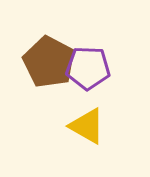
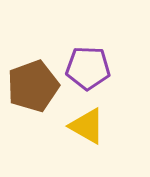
brown pentagon: moved 16 px left, 24 px down; rotated 24 degrees clockwise
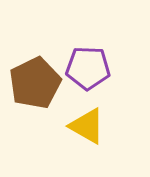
brown pentagon: moved 2 px right, 3 px up; rotated 6 degrees counterclockwise
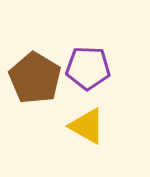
brown pentagon: moved 5 px up; rotated 15 degrees counterclockwise
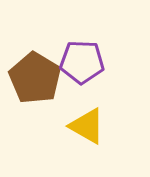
purple pentagon: moved 6 px left, 6 px up
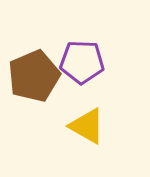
brown pentagon: moved 1 px left, 2 px up; rotated 18 degrees clockwise
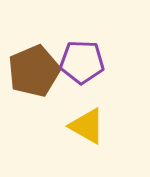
brown pentagon: moved 5 px up
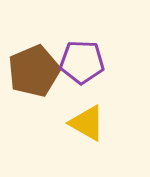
yellow triangle: moved 3 px up
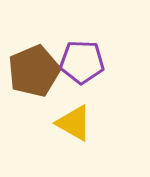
yellow triangle: moved 13 px left
